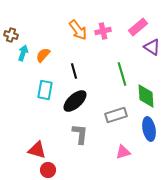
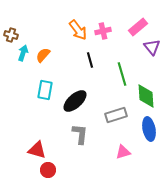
purple triangle: rotated 18 degrees clockwise
black line: moved 16 px right, 11 px up
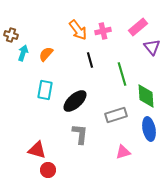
orange semicircle: moved 3 px right, 1 px up
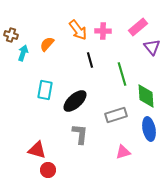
pink cross: rotated 14 degrees clockwise
orange semicircle: moved 1 px right, 10 px up
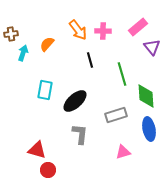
brown cross: moved 1 px up; rotated 24 degrees counterclockwise
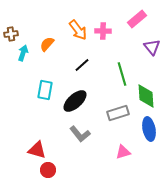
pink rectangle: moved 1 px left, 8 px up
black line: moved 8 px left, 5 px down; rotated 63 degrees clockwise
gray rectangle: moved 2 px right, 2 px up
gray L-shape: rotated 135 degrees clockwise
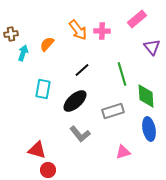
pink cross: moved 1 px left
black line: moved 5 px down
cyan rectangle: moved 2 px left, 1 px up
gray rectangle: moved 5 px left, 2 px up
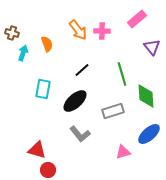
brown cross: moved 1 px right, 1 px up; rotated 24 degrees clockwise
orange semicircle: rotated 119 degrees clockwise
blue ellipse: moved 5 px down; rotated 60 degrees clockwise
